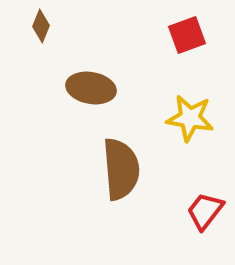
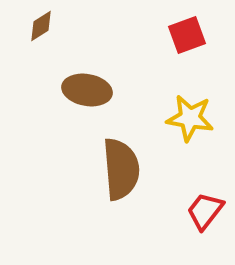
brown diamond: rotated 36 degrees clockwise
brown ellipse: moved 4 px left, 2 px down
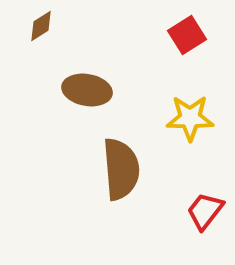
red square: rotated 12 degrees counterclockwise
yellow star: rotated 9 degrees counterclockwise
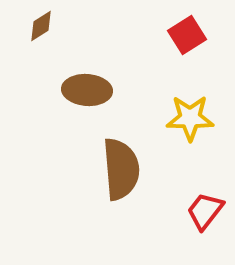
brown ellipse: rotated 6 degrees counterclockwise
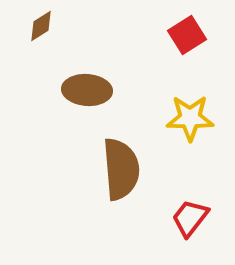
red trapezoid: moved 15 px left, 7 px down
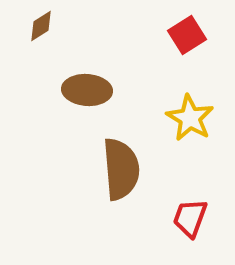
yellow star: rotated 30 degrees clockwise
red trapezoid: rotated 18 degrees counterclockwise
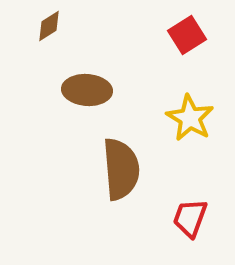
brown diamond: moved 8 px right
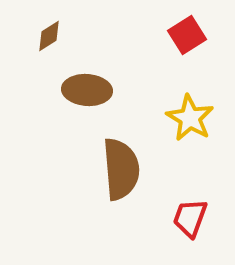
brown diamond: moved 10 px down
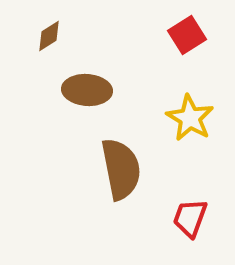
brown semicircle: rotated 6 degrees counterclockwise
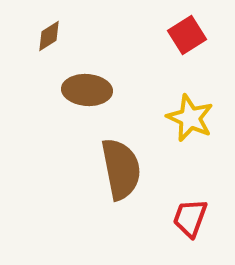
yellow star: rotated 6 degrees counterclockwise
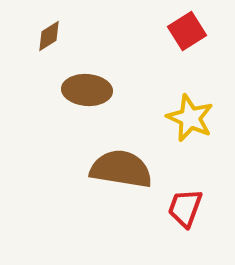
red square: moved 4 px up
brown semicircle: rotated 70 degrees counterclockwise
red trapezoid: moved 5 px left, 10 px up
